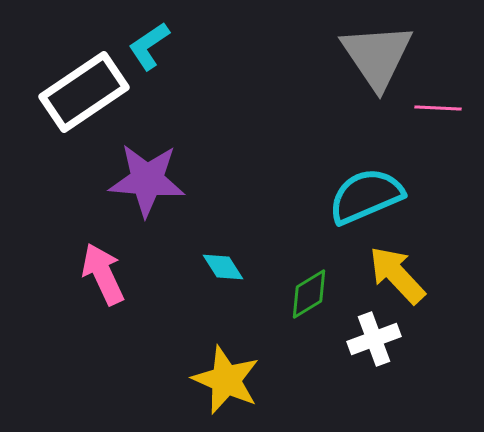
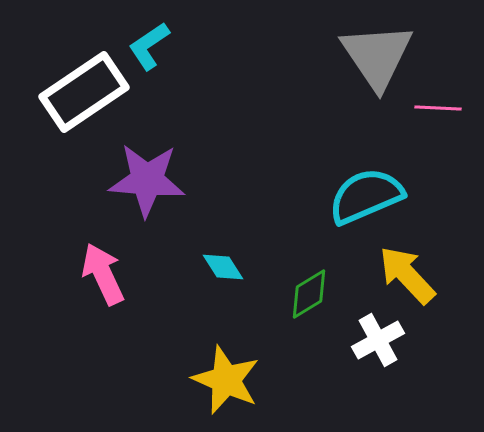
yellow arrow: moved 10 px right
white cross: moved 4 px right, 1 px down; rotated 9 degrees counterclockwise
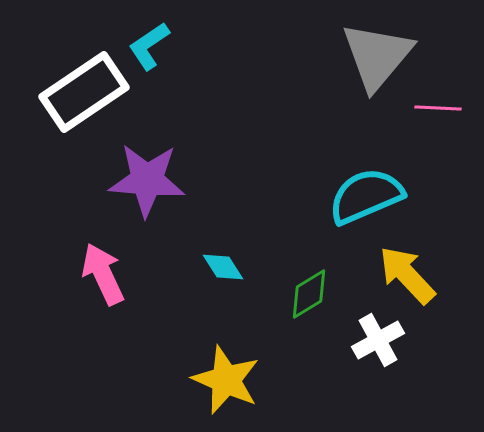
gray triangle: rotated 14 degrees clockwise
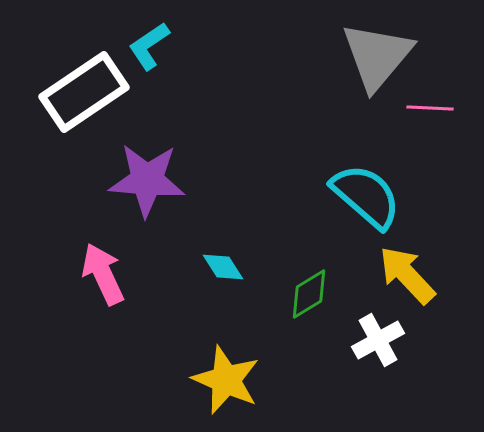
pink line: moved 8 px left
cyan semicircle: rotated 64 degrees clockwise
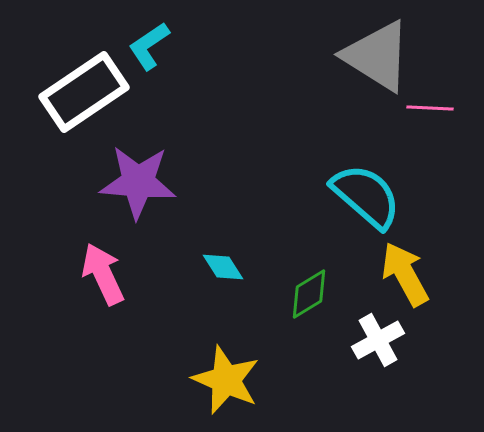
gray triangle: rotated 38 degrees counterclockwise
purple star: moved 9 px left, 2 px down
yellow arrow: moved 2 px left, 1 px up; rotated 14 degrees clockwise
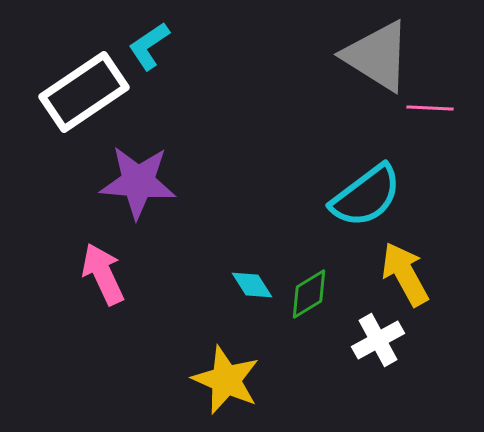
cyan semicircle: rotated 102 degrees clockwise
cyan diamond: moved 29 px right, 18 px down
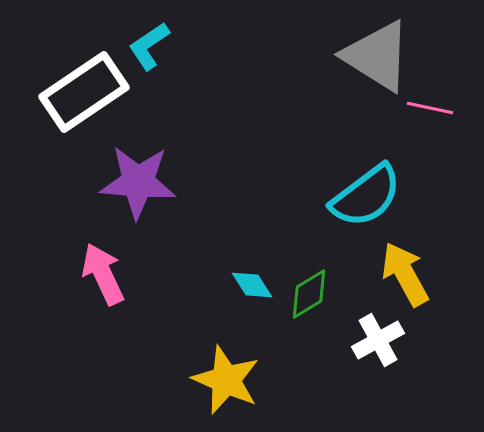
pink line: rotated 9 degrees clockwise
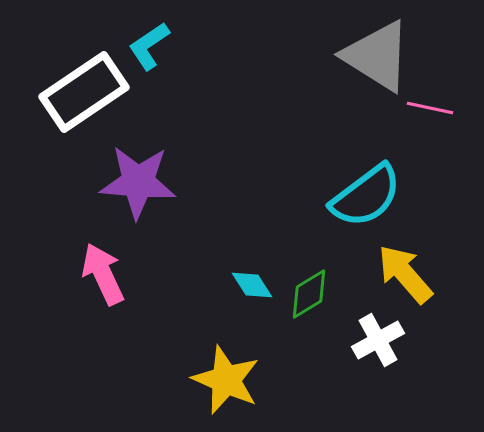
yellow arrow: rotated 12 degrees counterclockwise
